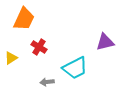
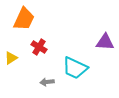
purple triangle: rotated 18 degrees clockwise
cyan trapezoid: rotated 52 degrees clockwise
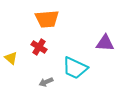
orange trapezoid: moved 23 px right; rotated 60 degrees clockwise
purple triangle: moved 1 px down
yellow triangle: rotated 48 degrees counterclockwise
gray arrow: moved 1 px left; rotated 16 degrees counterclockwise
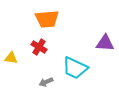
yellow triangle: rotated 32 degrees counterclockwise
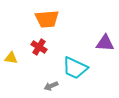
gray arrow: moved 5 px right, 4 px down
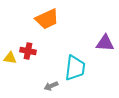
orange trapezoid: rotated 20 degrees counterclockwise
red cross: moved 11 px left, 4 px down; rotated 21 degrees counterclockwise
yellow triangle: moved 1 px left
cyan trapezoid: rotated 108 degrees counterclockwise
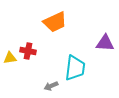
orange trapezoid: moved 8 px right, 3 px down
yellow triangle: rotated 16 degrees counterclockwise
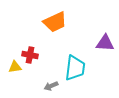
red cross: moved 2 px right, 4 px down
yellow triangle: moved 5 px right, 9 px down
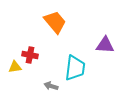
orange trapezoid: rotated 105 degrees counterclockwise
purple triangle: moved 2 px down
gray arrow: rotated 40 degrees clockwise
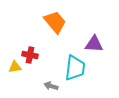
purple triangle: moved 11 px left, 1 px up
